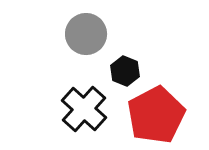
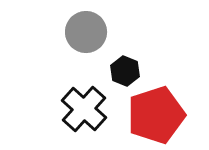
gray circle: moved 2 px up
red pentagon: rotated 10 degrees clockwise
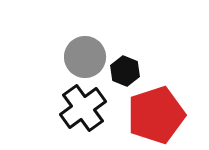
gray circle: moved 1 px left, 25 px down
black cross: moved 1 px left, 1 px up; rotated 12 degrees clockwise
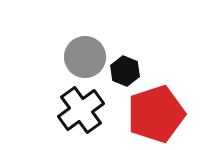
black cross: moved 2 px left, 2 px down
red pentagon: moved 1 px up
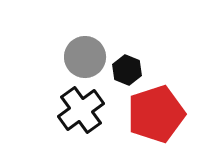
black hexagon: moved 2 px right, 1 px up
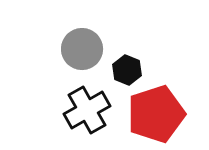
gray circle: moved 3 px left, 8 px up
black cross: moved 6 px right; rotated 6 degrees clockwise
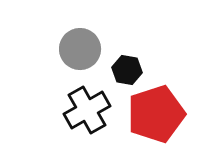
gray circle: moved 2 px left
black hexagon: rotated 12 degrees counterclockwise
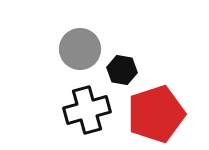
black hexagon: moved 5 px left
black cross: rotated 15 degrees clockwise
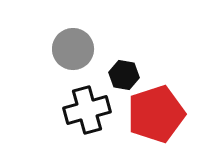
gray circle: moved 7 px left
black hexagon: moved 2 px right, 5 px down
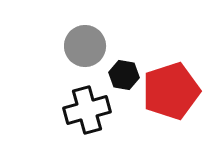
gray circle: moved 12 px right, 3 px up
red pentagon: moved 15 px right, 23 px up
